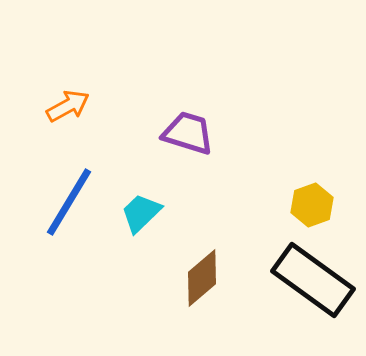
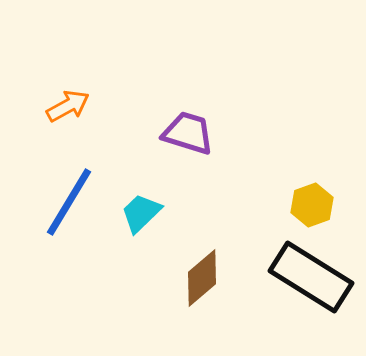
black rectangle: moved 2 px left, 3 px up; rotated 4 degrees counterclockwise
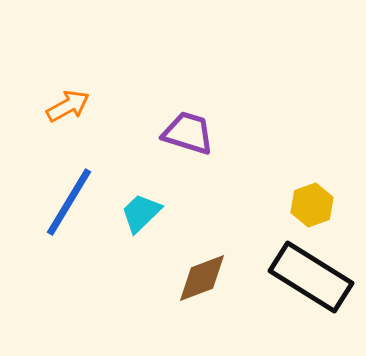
brown diamond: rotated 20 degrees clockwise
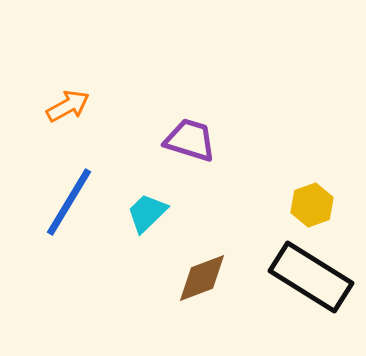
purple trapezoid: moved 2 px right, 7 px down
cyan trapezoid: moved 6 px right
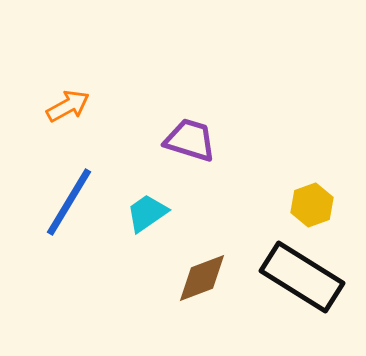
cyan trapezoid: rotated 9 degrees clockwise
black rectangle: moved 9 px left
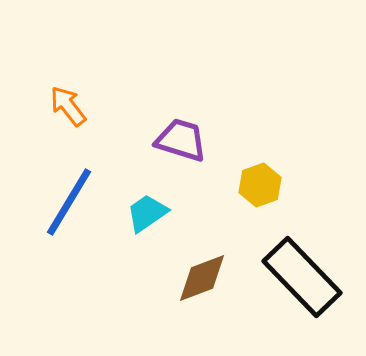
orange arrow: rotated 99 degrees counterclockwise
purple trapezoid: moved 9 px left
yellow hexagon: moved 52 px left, 20 px up
black rectangle: rotated 14 degrees clockwise
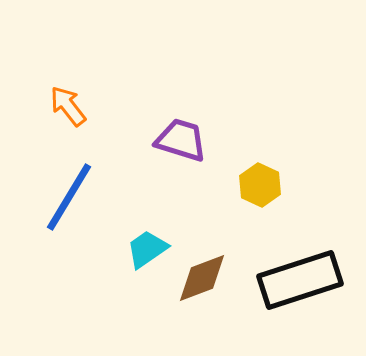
yellow hexagon: rotated 15 degrees counterclockwise
blue line: moved 5 px up
cyan trapezoid: moved 36 px down
black rectangle: moved 2 px left, 3 px down; rotated 64 degrees counterclockwise
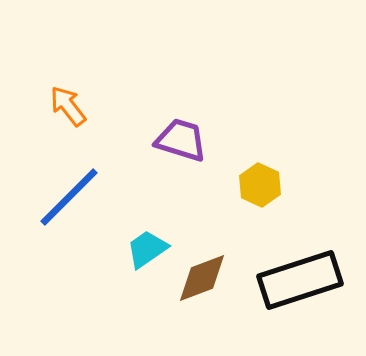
blue line: rotated 14 degrees clockwise
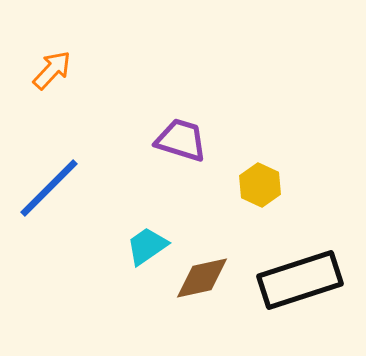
orange arrow: moved 16 px left, 36 px up; rotated 81 degrees clockwise
blue line: moved 20 px left, 9 px up
cyan trapezoid: moved 3 px up
brown diamond: rotated 8 degrees clockwise
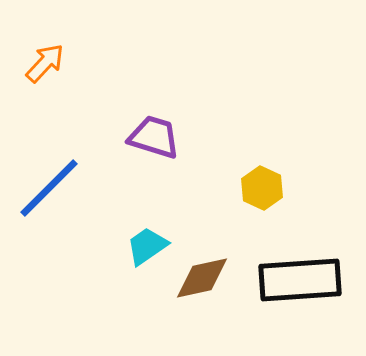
orange arrow: moved 7 px left, 7 px up
purple trapezoid: moved 27 px left, 3 px up
yellow hexagon: moved 2 px right, 3 px down
black rectangle: rotated 14 degrees clockwise
